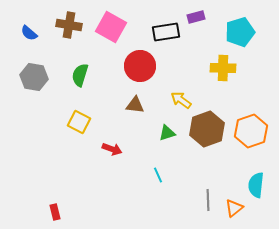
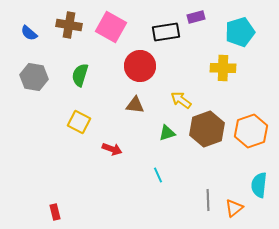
cyan semicircle: moved 3 px right
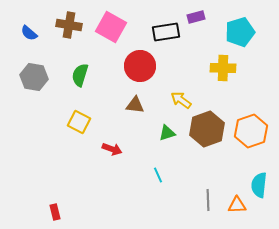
orange triangle: moved 3 px right, 3 px up; rotated 36 degrees clockwise
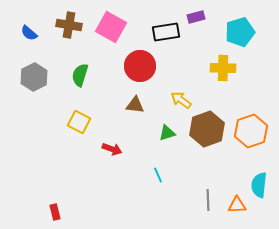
gray hexagon: rotated 24 degrees clockwise
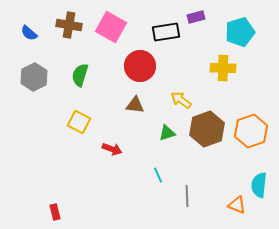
gray line: moved 21 px left, 4 px up
orange triangle: rotated 24 degrees clockwise
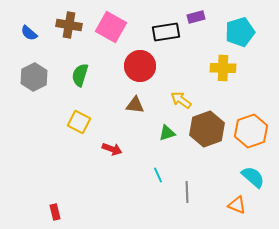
cyan semicircle: moved 6 px left, 8 px up; rotated 125 degrees clockwise
gray line: moved 4 px up
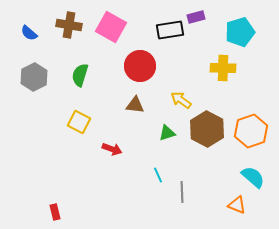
black rectangle: moved 4 px right, 2 px up
brown hexagon: rotated 12 degrees counterclockwise
gray line: moved 5 px left
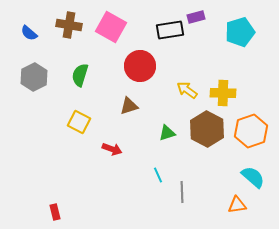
yellow cross: moved 25 px down
yellow arrow: moved 6 px right, 10 px up
brown triangle: moved 6 px left, 1 px down; rotated 24 degrees counterclockwise
orange triangle: rotated 30 degrees counterclockwise
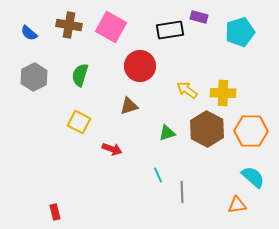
purple rectangle: moved 3 px right; rotated 30 degrees clockwise
orange hexagon: rotated 20 degrees clockwise
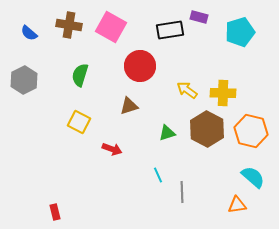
gray hexagon: moved 10 px left, 3 px down
orange hexagon: rotated 12 degrees clockwise
